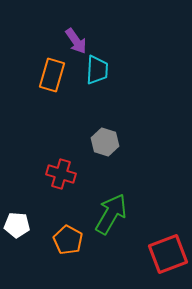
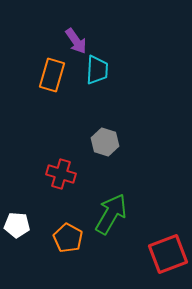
orange pentagon: moved 2 px up
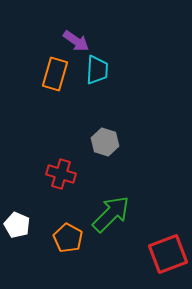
purple arrow: rotated 20 degrees counterclockwise
orange rectangle: moved 3 px right, 1 px up
green arrow: rotated 15 degrees clockwise
white pentagon: rotated 20 degrees clockwise
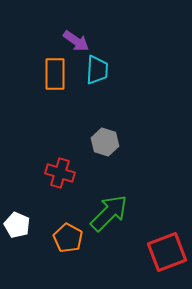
orange rectangle: rotated 16 degrees counterclockwise
red cross: moved 1 px left, 1 px up
green arrow: moved 2 px left, 1 px up
red square: moved 1 px left, 2 px up
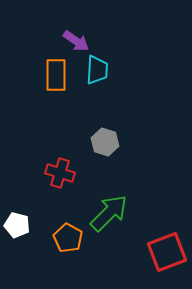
orange rectangle: moved 1 px right, 1 px down
white pentagon: rotated 10 degrees counterclockwise
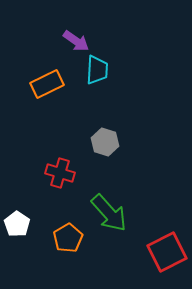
orange rectangle: moved 9 px left, 9 px down; rotated 64 degrees clockwise
green arrow: rotated 93 degrees clockwise
white pentagon: moved 1 px up; rotated 20 degrees clockwise
orange pentagon: rotated 12 degrees clockwise
red square: rotated 6 degrees counterclockwise
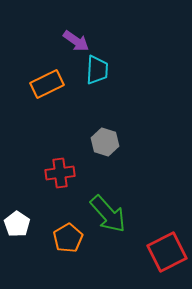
red cross: rotated 24 degrees counterclockwise
green arrow: moved 1 px left, 1 px down
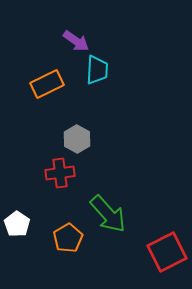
gray hexagon: moved 28 px left, 3 px up; rotated 12 degrees clockwise
